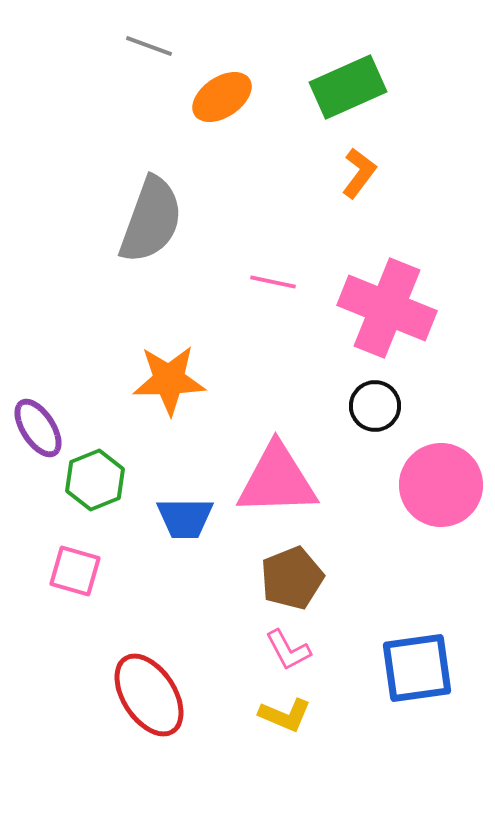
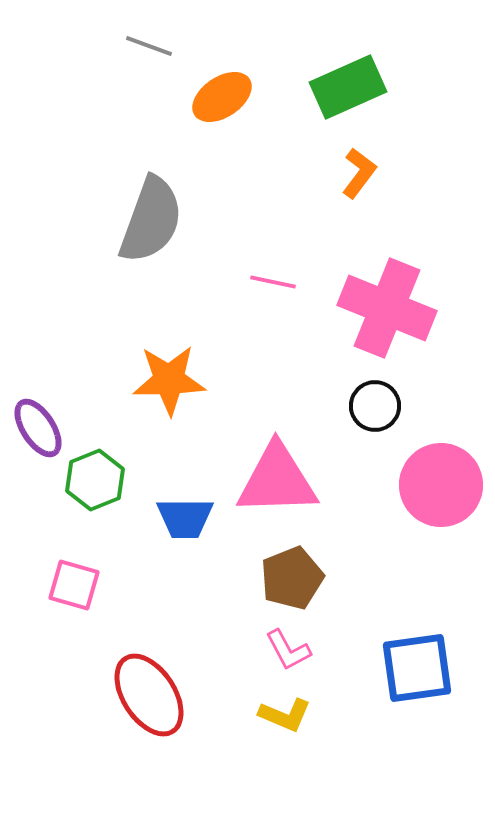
pink square: moved 1 px left, 14 px down
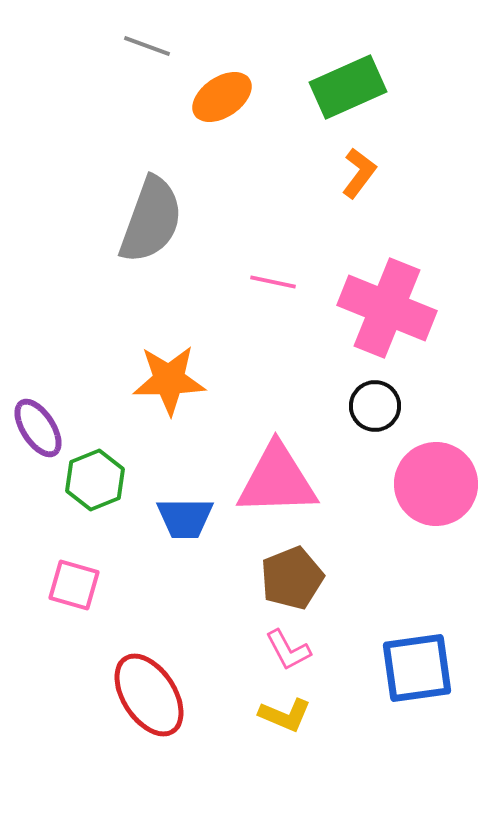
gray line: moved 2 px left
pink circle: moved 5 px left, 1 px up
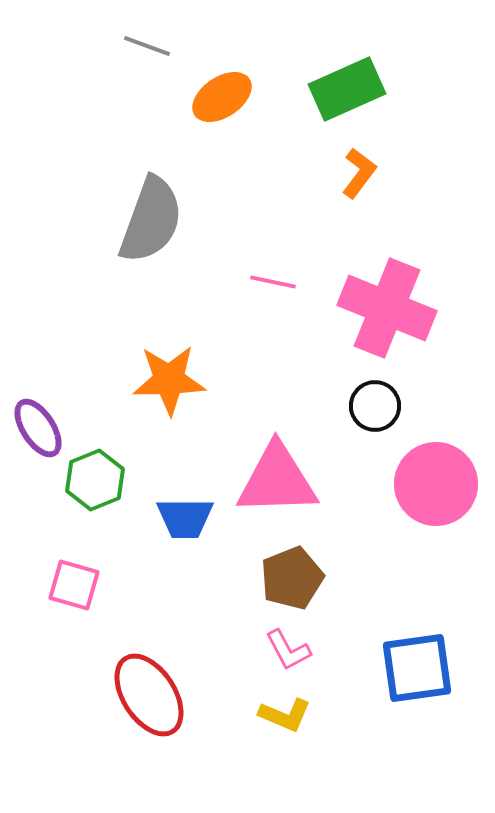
green rectangle: moved 1 px left, 2 px down
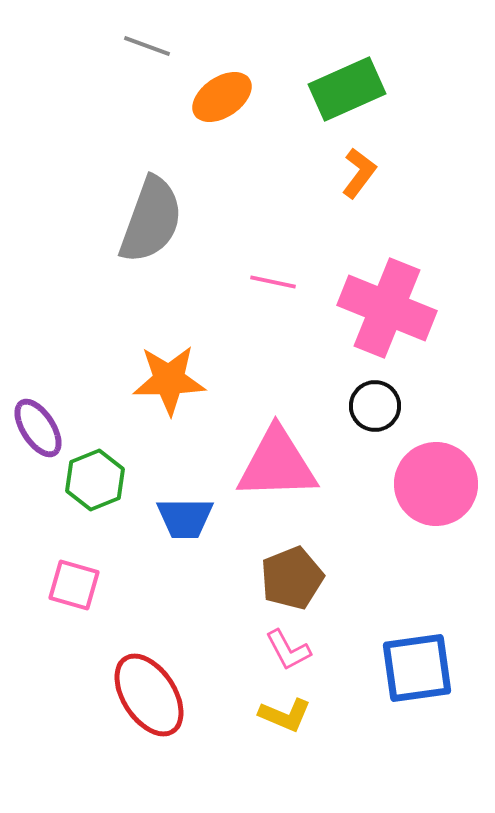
pink triangle: moved 16 px up
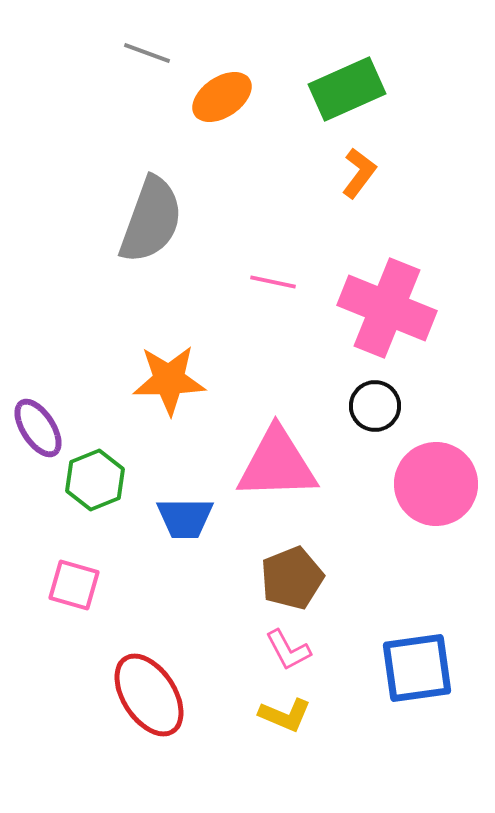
gray line: moved 7 px down
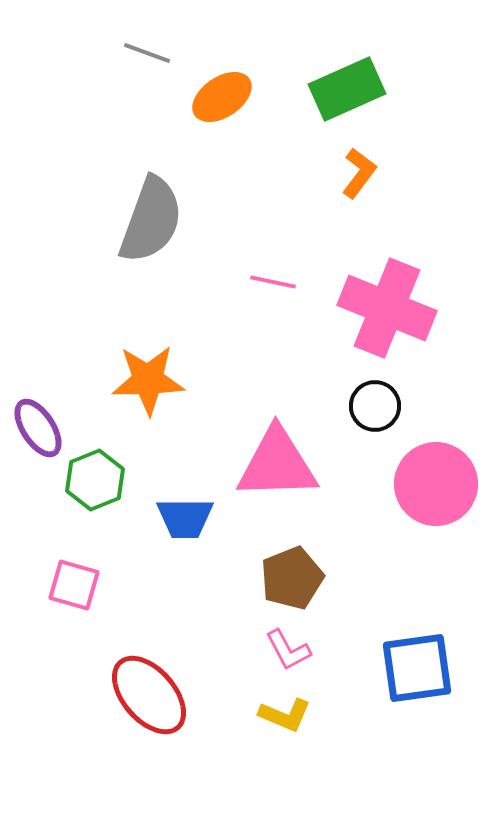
orange star: moved 21 px left
red ellipse: rotated 8 degrees counterclockwise
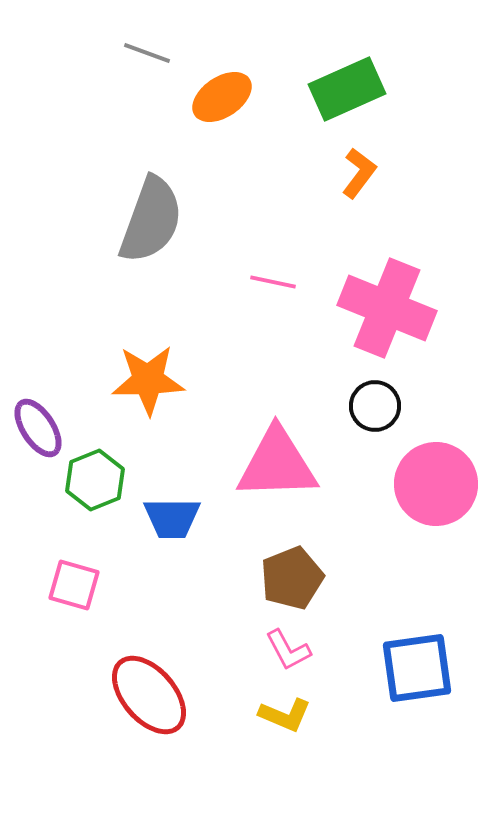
blue trapezoid: moved 13 px left
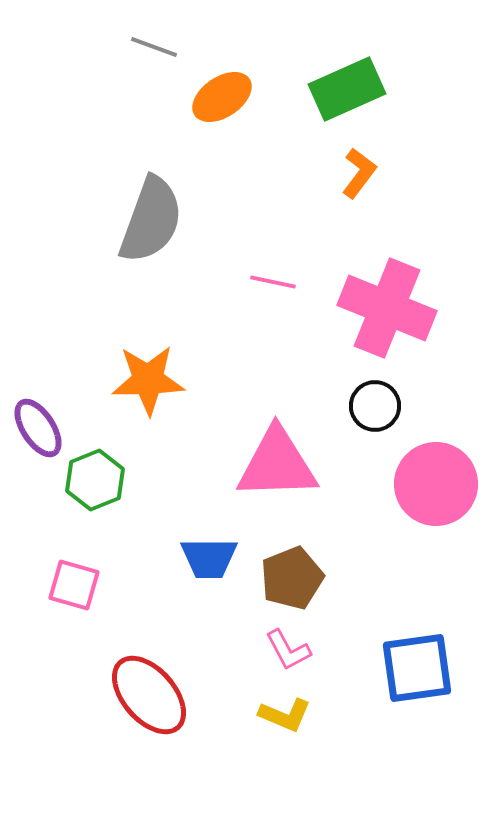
gray line: moved 7 px right, 6 px up
blue trapezoid: moved 37 px right, 40 px down
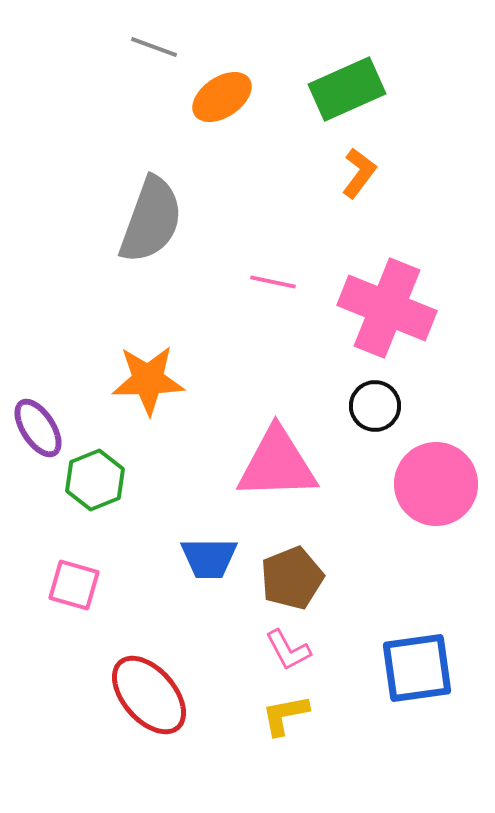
yellow L-shape: rotated 146 degrees clockwise
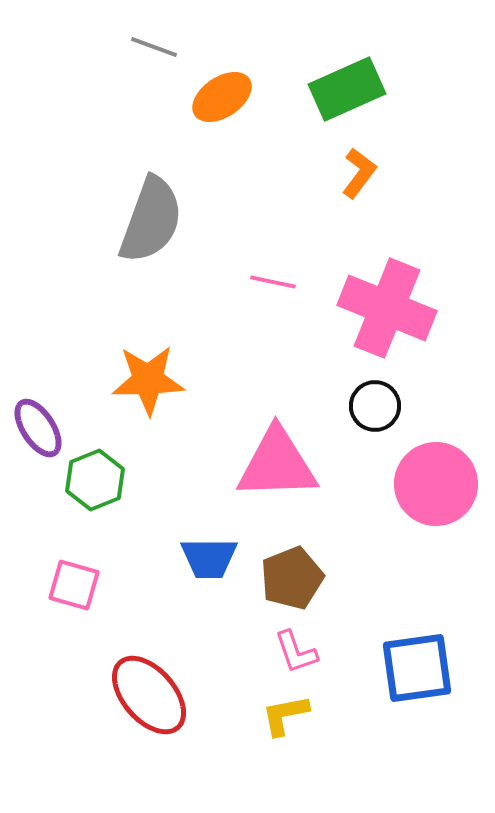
pink L-shape: moved 8 px right, 2 px down; rotated 9 degrees clockwise
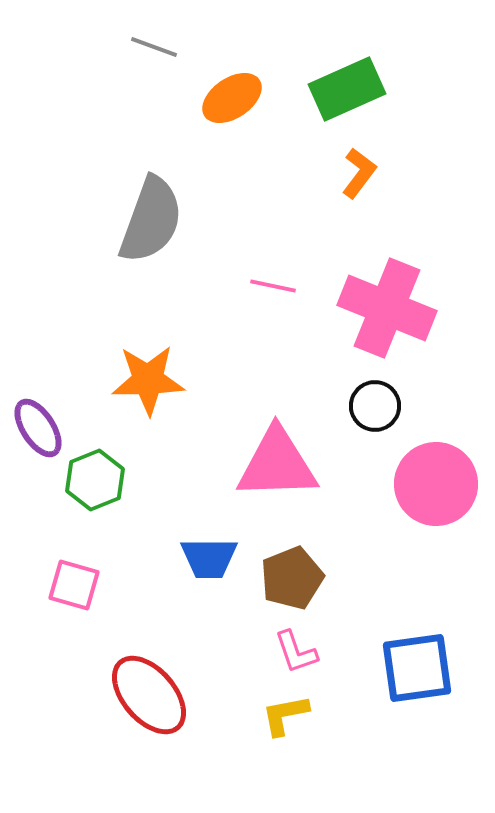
orange ellipse: moved 10 px right, 1 px down
pink line: moved 4 px down
